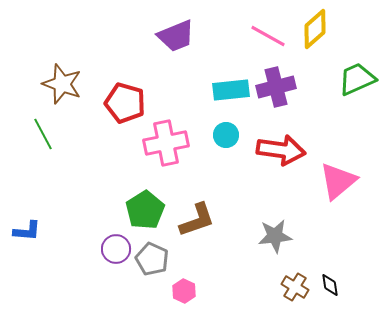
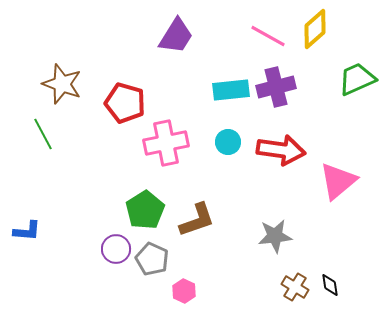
purple trapezoid: rotated 36 degrees counterclockwise
cyan circle: moved 2 px right, 7 px down
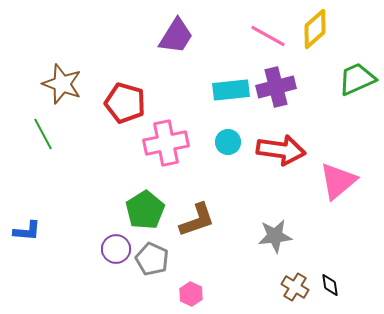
pink hexagon: moved 7 px right, 3 px down
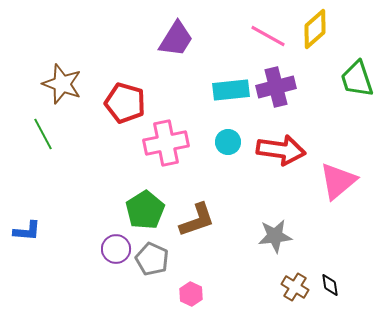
purple trapezoid: moved 3 px down
green trapezoid: rotated 84 degrees counterclockwise
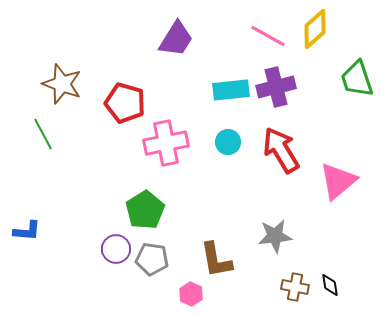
red arrow: rotated 129 degrees counterclockwise
brown L-shape: moved 19 px right, 40 px down; rotated 99 degrees clockwise
gray pentagon: rotated 16 degrees counterclockwise
brown cross: rotated 20 degrees counterclockwise
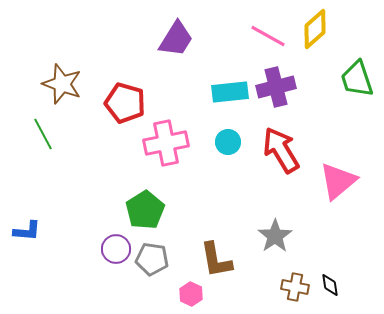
cyan rectangle: moved 1 px left, 2 px down
gray star: rotated 28 degrees counterclockwise
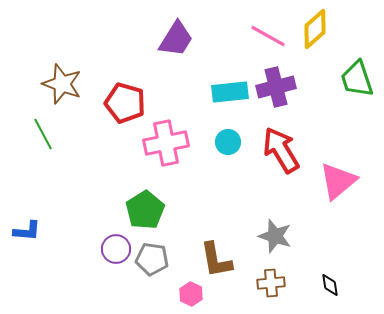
gray star: rotated 20 degrees counterclockwise
brown cross: moved 24 px left, 4 px up; rotated 16 degrees counterclockwise
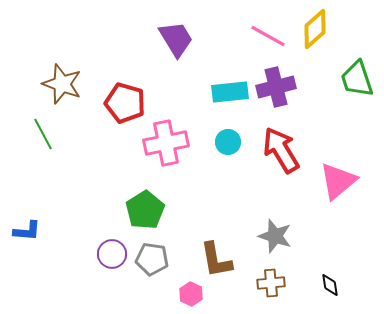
purple trapezoid: rotated 63 degrees counterclockwise
purple circle: moved 4 px left, 5 px down
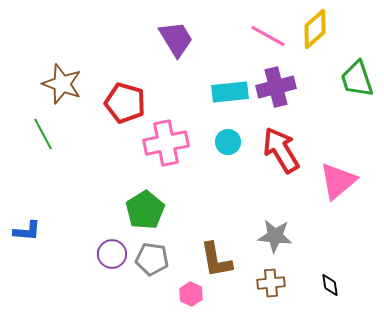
gray star: rotated 12 degrees counterclockwise
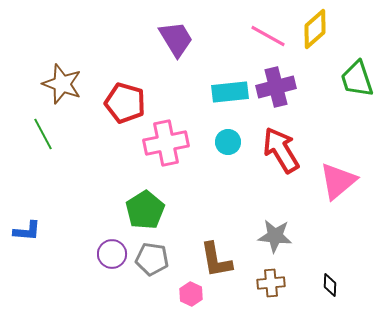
black diamond: rotated 10 degrees clockwise
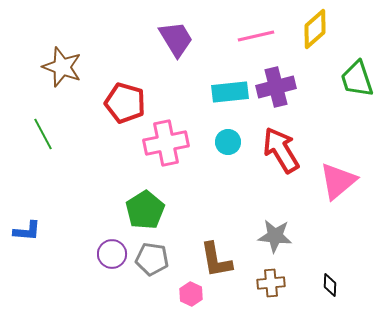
pink line: moved 12 px left; rotated 42 degrees counterclockwise
brown star: moved 17 px up
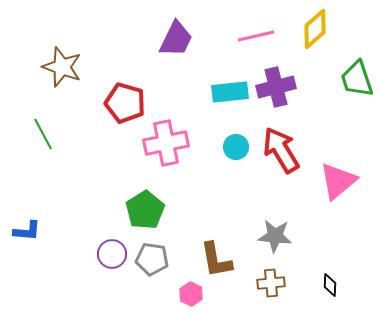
purple trapezoid: rotated 57 degrees clockwise
cyan circle: moved 8 px right, 5 px down
